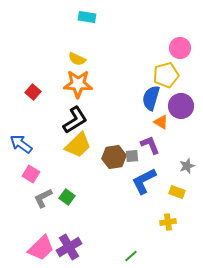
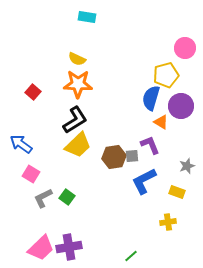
pink circle: moved 5 px right
purple cross: rotated 20 degrees clockwise
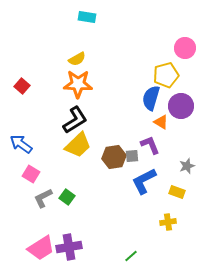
yellow semicircle: rotated 54 degrees counterclockwise
red square: moved 11 px left, 6 px up
pink trapezoid: rotated 12 degrees clockwise
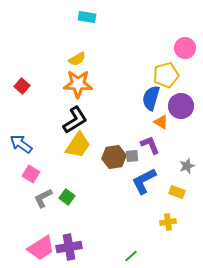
yellow trapezoid: rotated 12 degrees counterclockwise
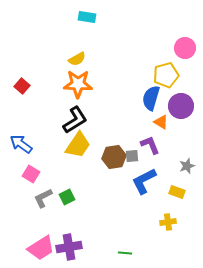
green square: rotated 28 degrees clockwise
green line: moved 6 px left, 3 px up; rotated 48 degrees clockwise
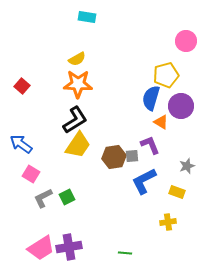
pink circle: moved 1 px right, 7 px up
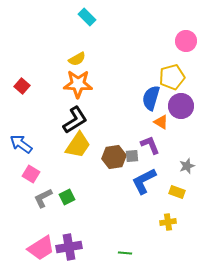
cyan rectangle: rotated 36 degrees clockwise
yellow pentagon: moved 6 px right, 2 px down
